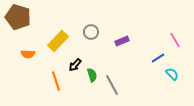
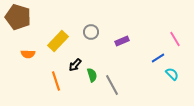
pink line: moved 1 px up
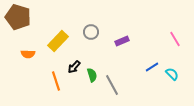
blue line: moved 6 px left, 9 px down
black arrow: moved 1 px left, 2 px down
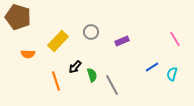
black arrow: moved 1 px right
cyan semicircle: rotated 120 degrees counterclockwise
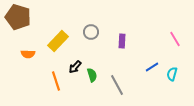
purple rectangle: rotated 64 degrees counterclockwise
gray line: moved 5 px right
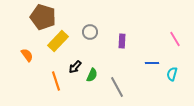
brown pentagon: moved 25 px right
gray circle: moved 1 px left
orange semicircle: moved 1 px left, 1 px down; rotated 128 degrees counterclockwise
blue line: moved 4 px up; rotated 32 degrees clockwise
green semicircle: rotated 40 degrees clockwise
gray line: moved 2 px down
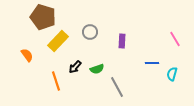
green semicircle: moved 5 px right, 6 px up; rotated 48 degrees clockwise
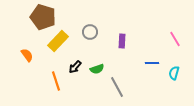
cyan semicircle: moved 2 px right, 1 px up
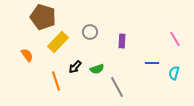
yellow rectangle: moved 1 px down
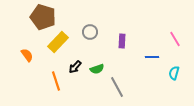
blue line: moved 6 px up
